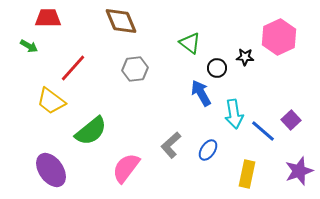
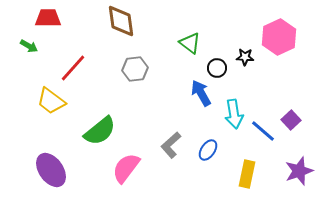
brown diamond: rotated 16 degrees clockwise
green semicircle: moved 9 px right
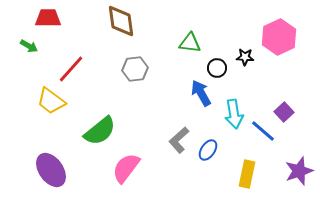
green triangle: rotated 30 degrees counterclockwise
red line: moved 2 px left, 1 px down
purple square: moved 7 px left, 8 px up
gray L-shape: moved 8 px right, 5 px up
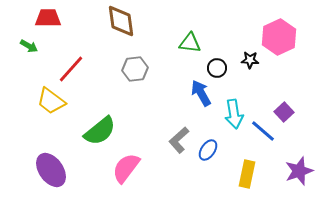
black star: moved 5 px right, 3 px down
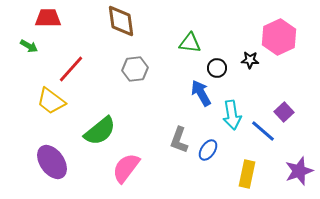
cyan arrow: moved 2 px left, 1 px down
gray L-shape: rotated 28 degrees counterclockwise
purple ellipse: moved 1 px right, 8 px up
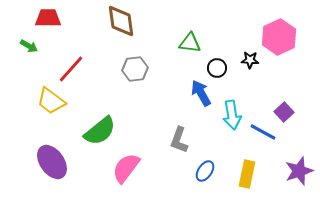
blue line: moved 1 px down; rotated 12 degrees counterclockwise
blue ellipse: moved 3 px left, 21 px down
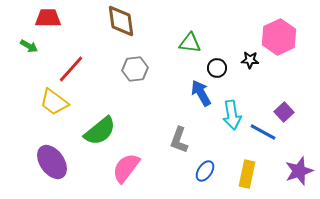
yellow trapezoid: moved 3 px right, 1 px down
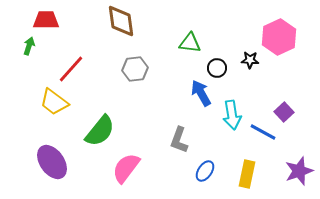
red trapezoid: moved 2 px left, 2 px down
green arrow: rotated 102 degrees counterclockwise
green semicircle: rotated 12 degrees counterclockwise
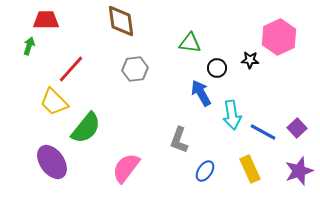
yellow trapezoid: rotated 8 degrees clockwise
purple square: moved 13 px right, 16 px down
green semicircle: moved 14 px left, 3 px up
yellow rectangle: moved 3 px right, 5 px up; rotated 36 degrees counterclockwise
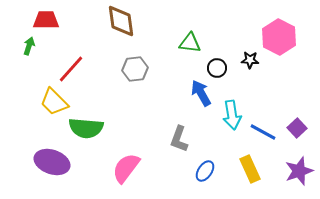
pink hexagon: rotated 8 degrees counterclockwise
green semicircle: rotated 56 degrees clockwise
gray L-shape: moved 1 px up
purple ellipse: rotated 36 degrees counterclockwise
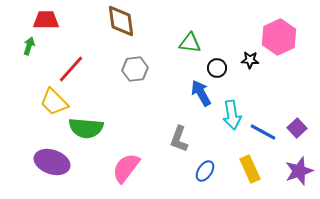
pink hexagon: rotated 8 degrees clockwise
